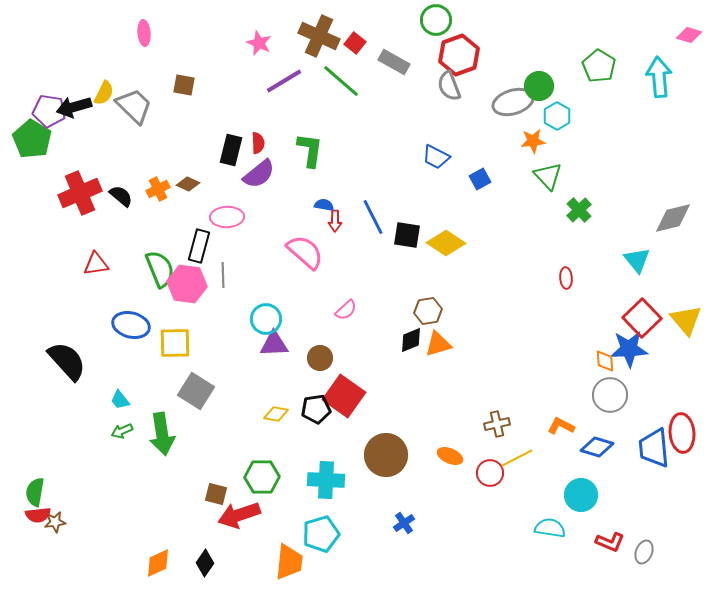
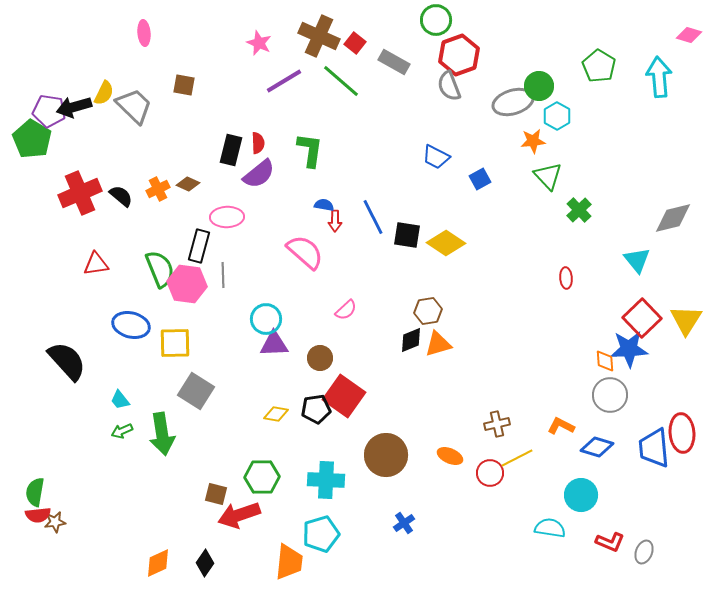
yellow triangle at (686, 320): rotated 12 degrees clockwise
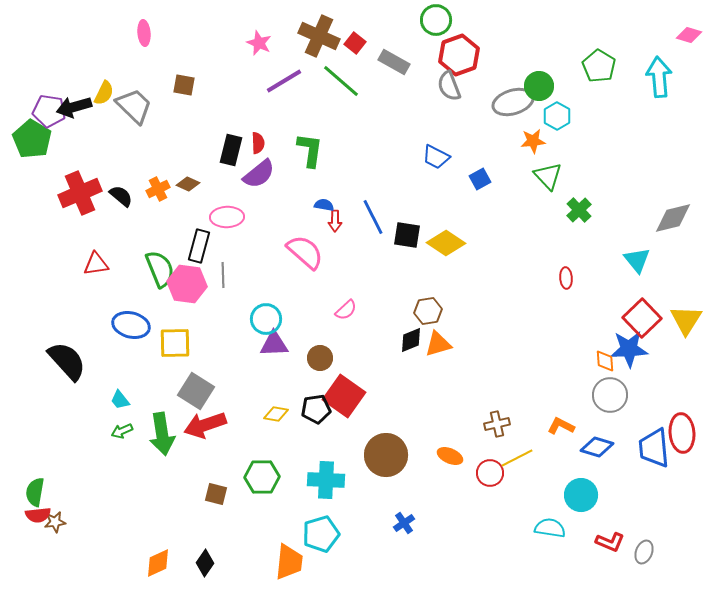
red arrow at (239, 515): moved 34 px left, 90 px up
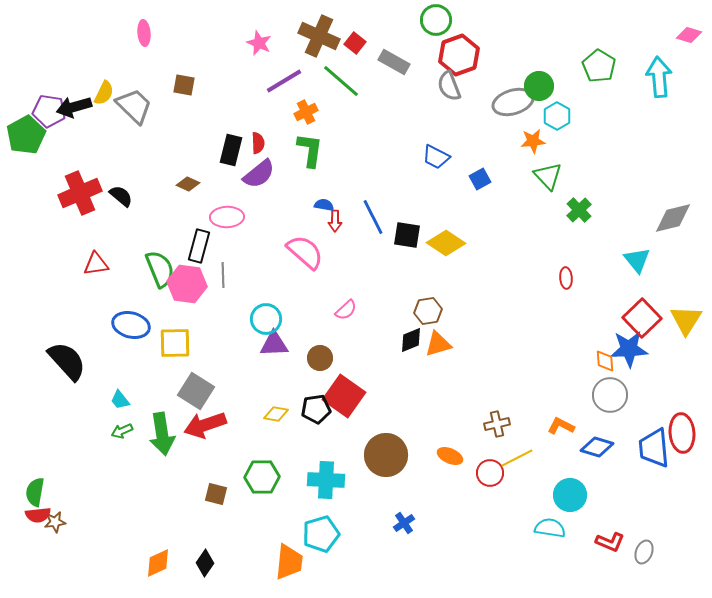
green pentagon at (32, 139): moved 6 px left, 4 px up; rotated 12 degrees clockwise
orange cross at (158, 189): moved 148 px right, 77 px up
cyan circle at (581, 495): moved 11 px left
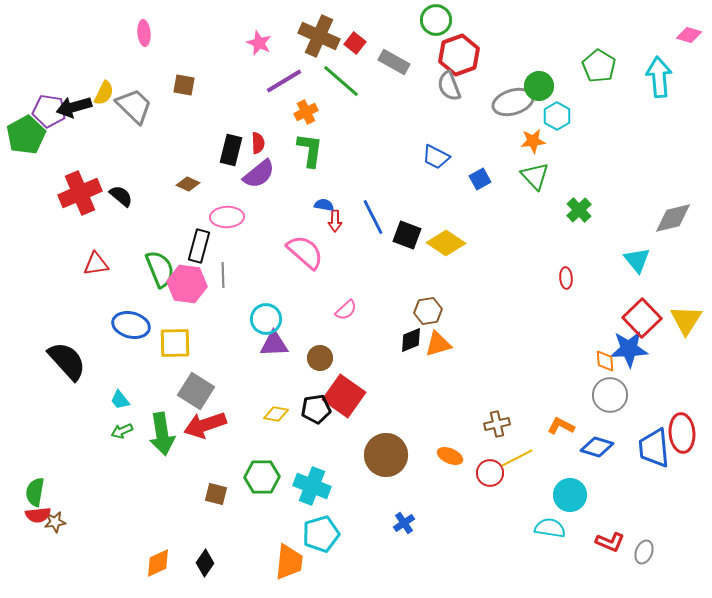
green triangle at (548, 176): moved 13 px left
black square at (407, 235): rotated 12 degrees clockwise
cyan cross at (326, 480): moved 14 px left, 6 px down; rotated 18 degrees clockwise
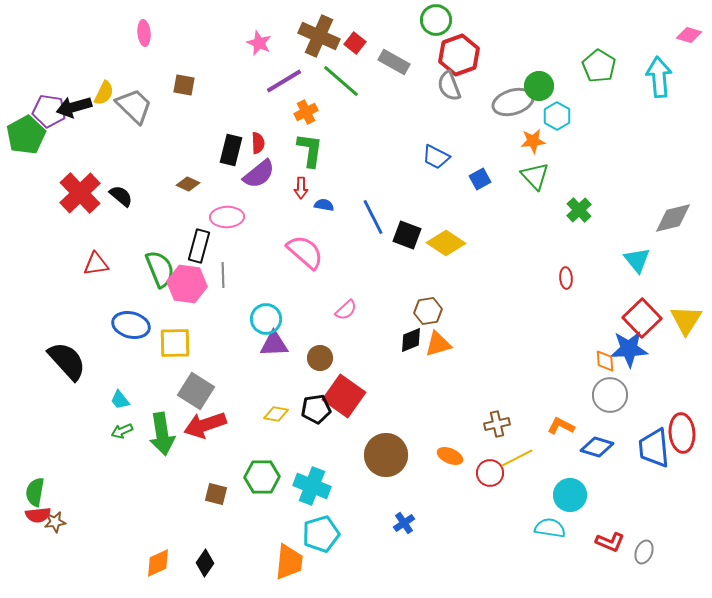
red cross at (80, 193): rotated 21 degrees counterclockwise
red arrow at (335, 221): moved 34 px left, 33 px up
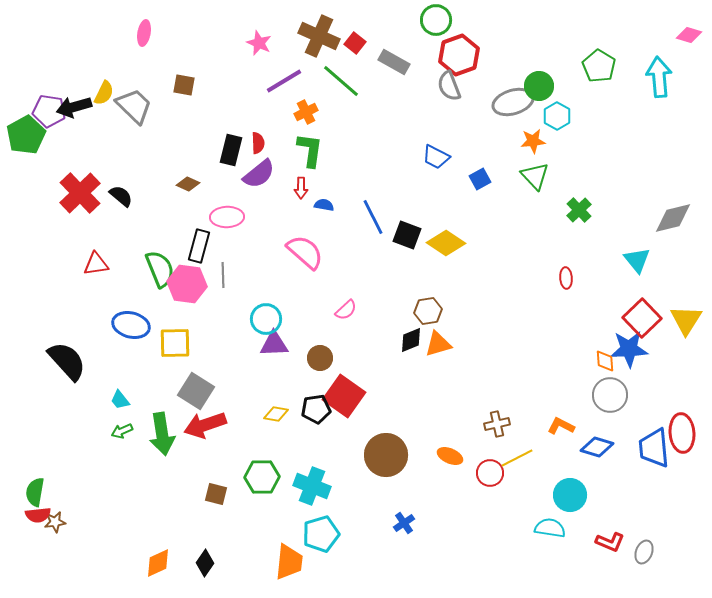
pink ellipse at (144, 33): rotated 15 degrees clockwise
